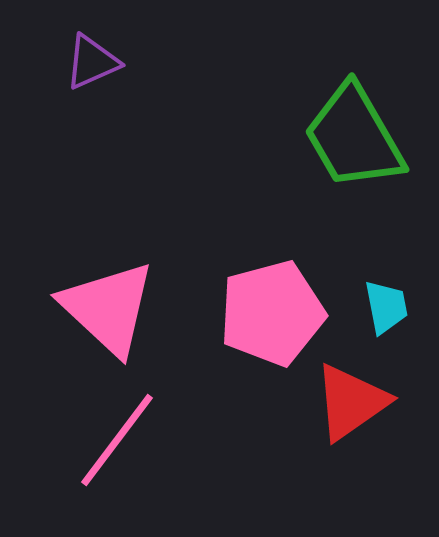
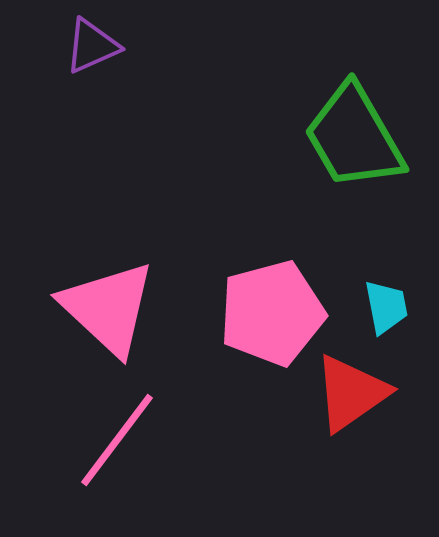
purple triangle: moved 16 px up
red triangle: moved 9 px up
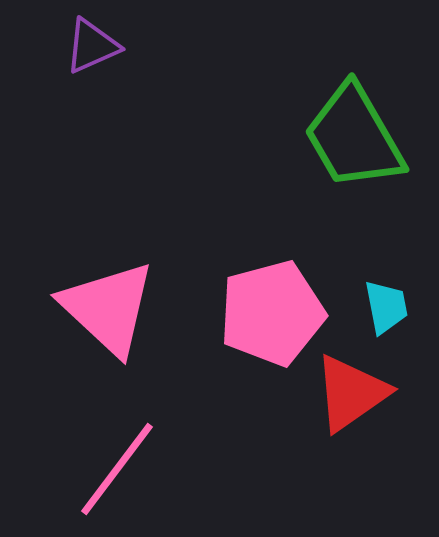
pink line: moved 29 px down
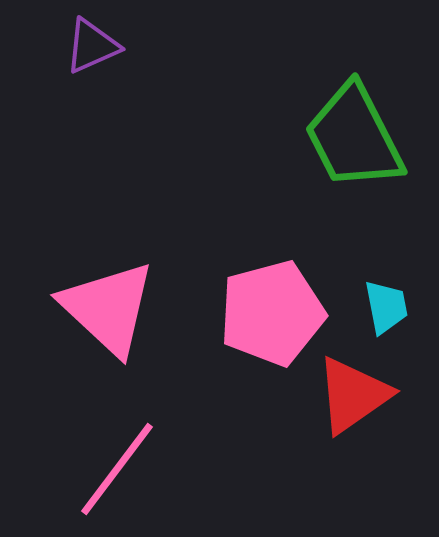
green trapezoid: rotated 3 degrees clockwise
red triangle: moved 2 px right, 2 px down
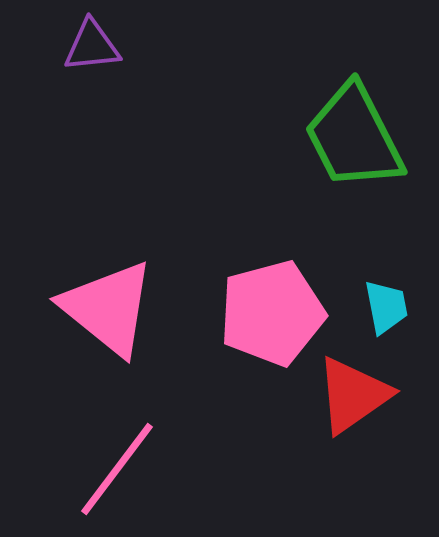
purple triangle: rotated 18 degrees clockwise
pink triangle: rotated 4 degrees counterclockwise
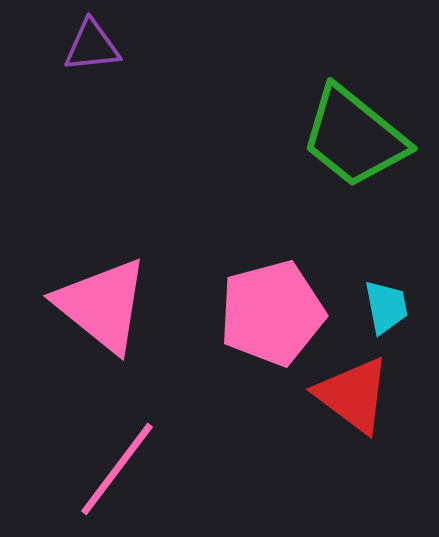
green trapezoid: rotated 24 degrees counterclockwise
pink triangle: moved 6 px left, 3 px up
red triangle: rotated 48 degrees counterclockwise
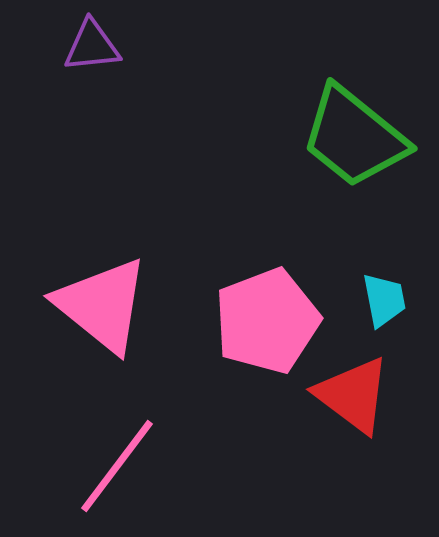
cyan trapezoid: moved 2 px left, 7 px up
pink pentagon: moved 5 px left, 8 px down; rotated 6 degrees counterclockwise
pink line: moved 3 px up
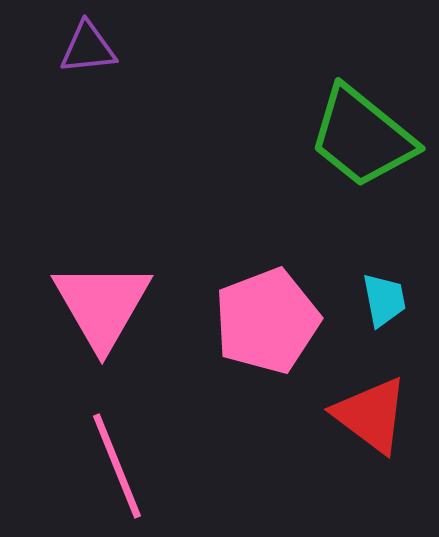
purple triangle: moved 4 px left, 2 px down
green trapezoid: moved 8 px right
pink triangle: rotated 21 degrees clockwise
red triangle: moved 18 px right, 20 px down
pink line: rotated 59 degrees counterclockwise
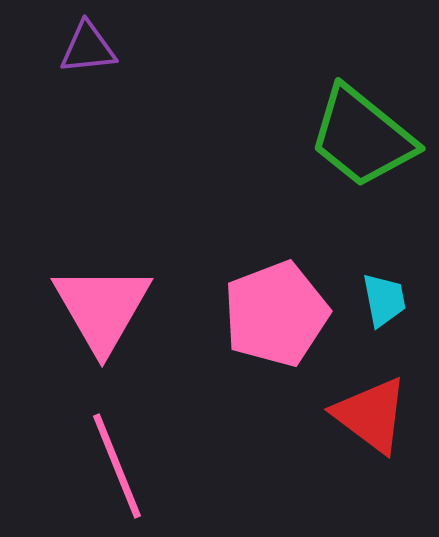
pink triangle: moved 3 px down
pink pentagon: moved 9 px right, 7 px up
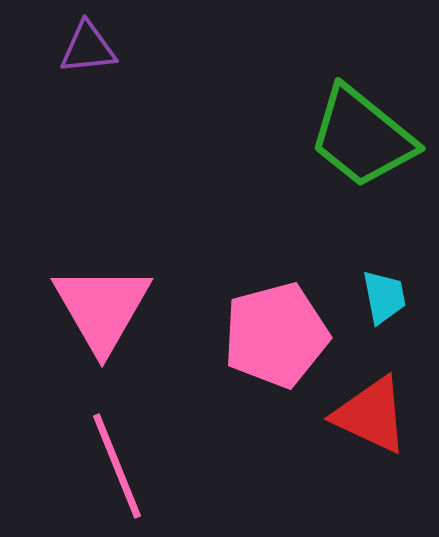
cyan trapezoid: moved 3 px up
pink pentagon: moved 21 px down; rotated 6 degrees clockwise
red triangle: rotated 12 degrees counterclockwise
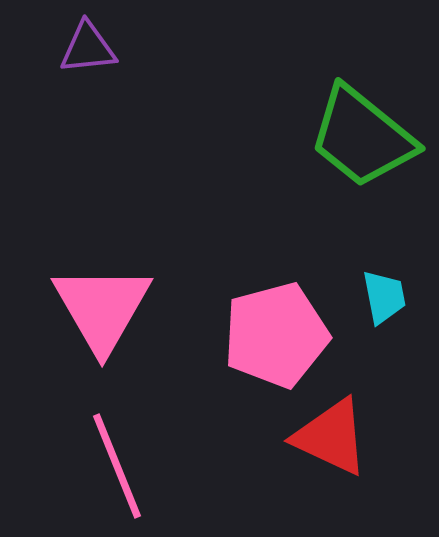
red triangle: moved 40 px left, 22 px down
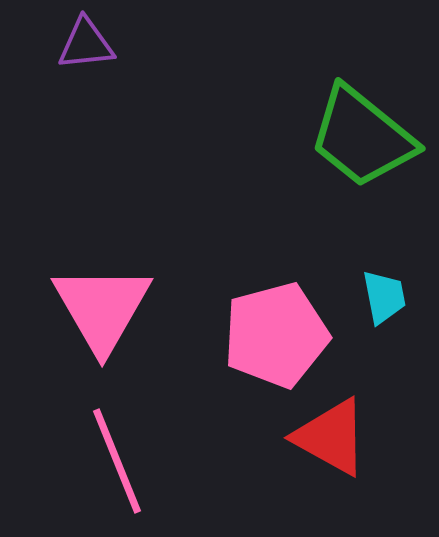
purple triangle: moved 2 px left, 4 px up
red triangle: rotated 4 degrees clockwise
pink line: moved 5 px up
